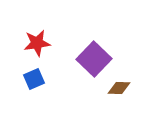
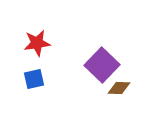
purple square: moved 8 px right, 6 px down
blue square: rotated 10 degrees clockwise
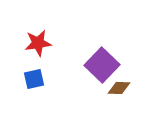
red star: moved 1 px right
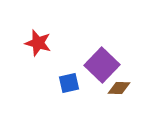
red star: rotated 24 degrees clockwise
blue square: moved 35 px right, 4 px down
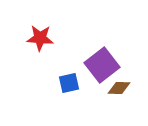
red star: moved 2 px right, 5 px up; rotated 12 degrees counterclockwise
purple square: rotated 8 degrees clockwise
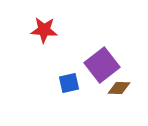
red star: moved 4 px right, 8 px up
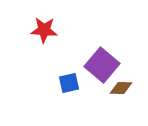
purple square: rotated 12 degrees counterclockwise
brown diamond: moved 2 px right
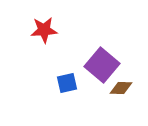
red star: rotated 8 degrees counterclockwise
blue square: moved 2 px left
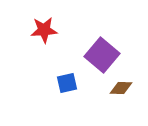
purple square: moved 10 px up
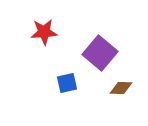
red star: moved 2 px down
purple square: moved 2 px left, 2 px up
